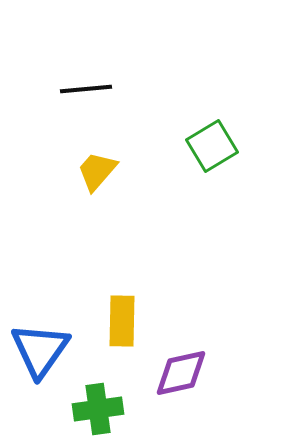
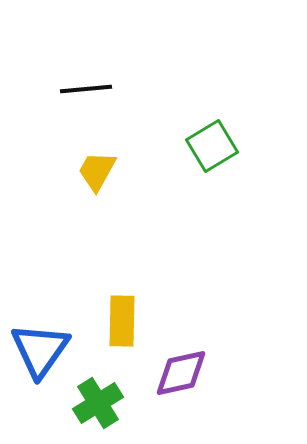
yellow trapezoid: rotated 12 degrees counterclockwise
green cross: moved 6 px up; rotated 24 degrees counterclockwise
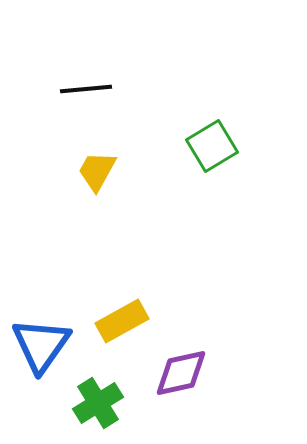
yellow rectangle: rotated 60 degrees clockwise
blue triangle: moved 1 px right, 5 px up
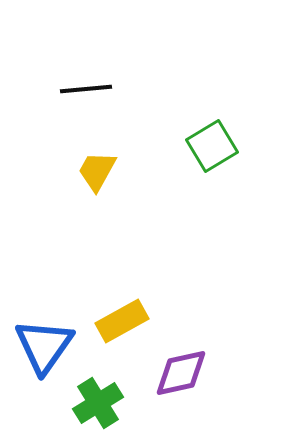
blue triangle: moved 3 px right, 1 px down
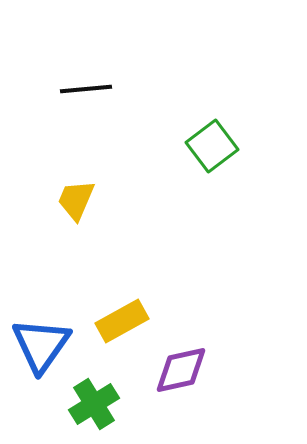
green square: rotated 6 degrees counterclockwise
yellow trapezoid: moved 21 px left, 29 px down; rotated 6 degrees counterclockwise
blue triangle: moved 3 px left, 1 px up
purple diamond: moved 3 px up
green cross: moved 4 px left, 1 px down
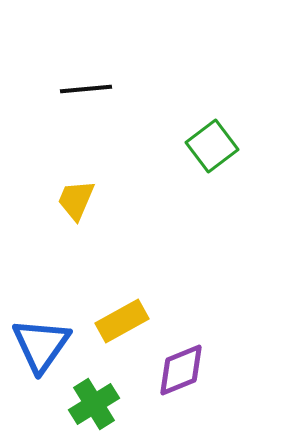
purple diamond: rotated 10 degrees counterclockwise
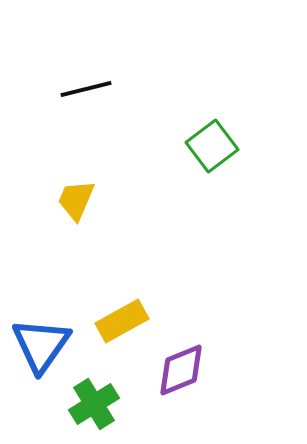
black line: rotated 9 degrees counterclockwise
